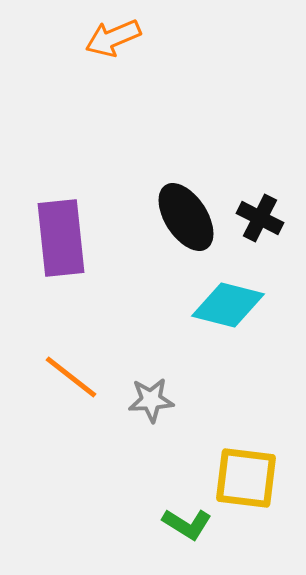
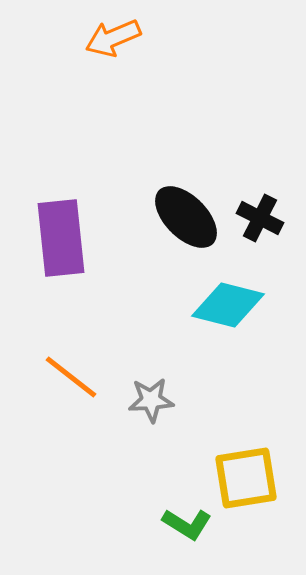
black ellipse: rotated 12 degrees counterclockwise
yellow square: rotated 16 degrees counterclockwise
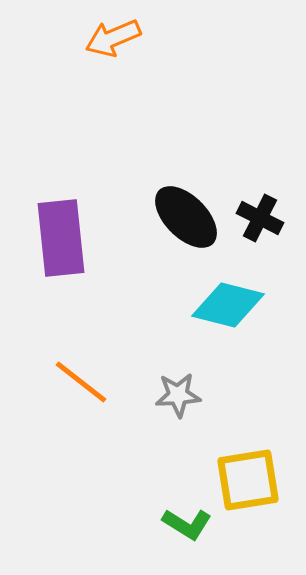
orange line: moved 10 px right, 5 px down
gray star: moved 27 px right, 5 px up
yellow square: moved 2 px right, 2 px down
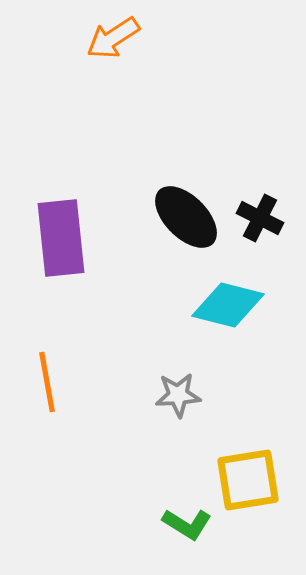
orange arrow: rotated 10 degrees counterclockwise
orange line: moved 34 px left; rotated 42 degrees clockwise
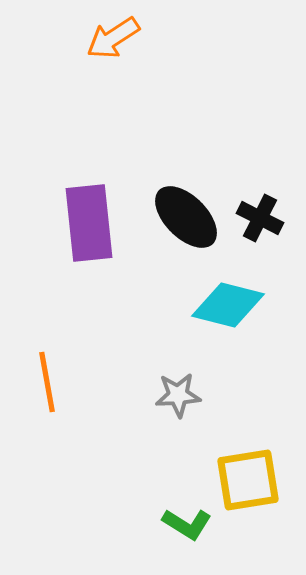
purple rectangle: moved 28 px right, 15 px up
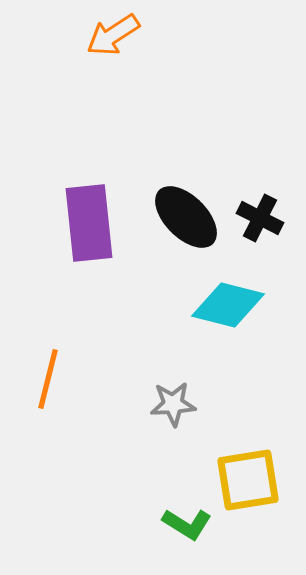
orange arrow: moved 3 px up
orange line: moved 1 px right, 3 px up; rotated 24 degrees clockwise
gray star: moved 5 px left, 9 px down
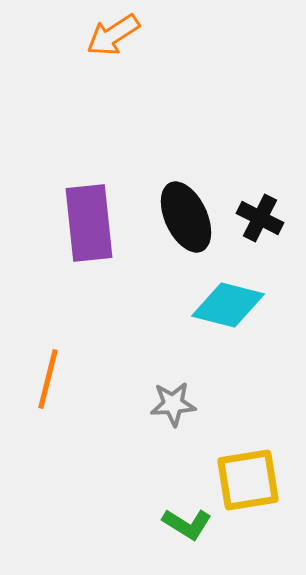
black ellipse: rotated 20 degrees clockwise
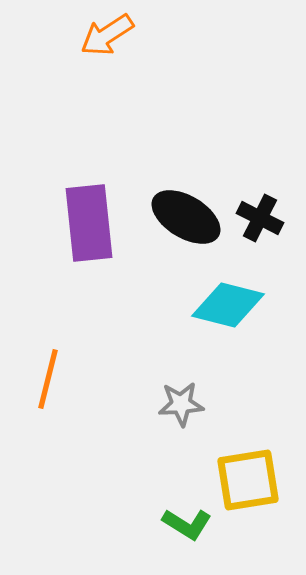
orange arrow: moved 6 px left
black ellipse: rotated 34 degrees counterclockwise
gray star: moved 8 px right
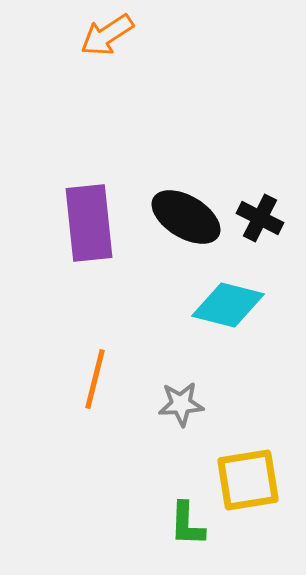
orange line: moved 47 px right
green L-shape: rotated 60 degrees clockwise
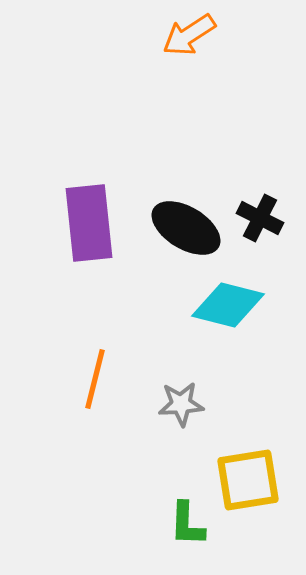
orange arrow: moved 82 px right
black ellipse: moved 11 px down
